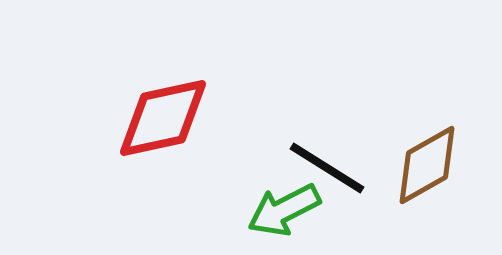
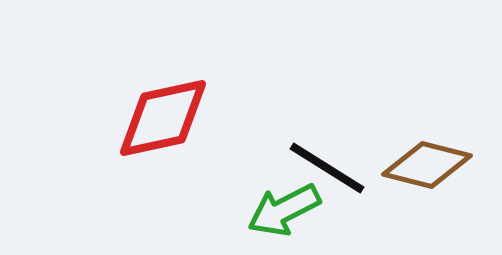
brown diamond: rotated 44 degrees clockwise
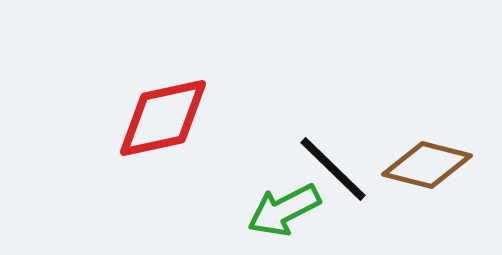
black line: moved 6 px right, 1 px down; rotated 12 degrees clockwise
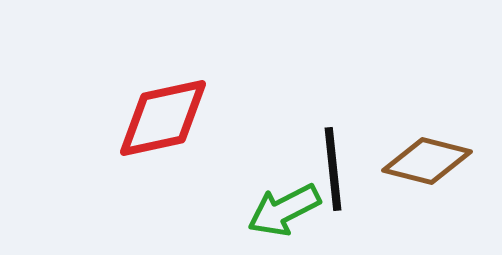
brown diamond: moved 4 px up
black line: rotated 40 degrees clockwise
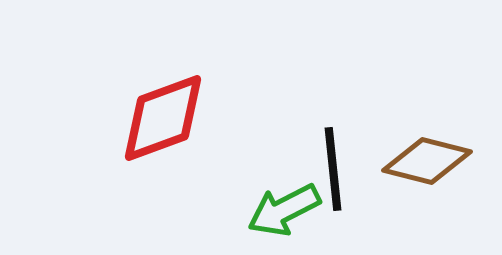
red diamond: rotated 8 degrees counterclockwise
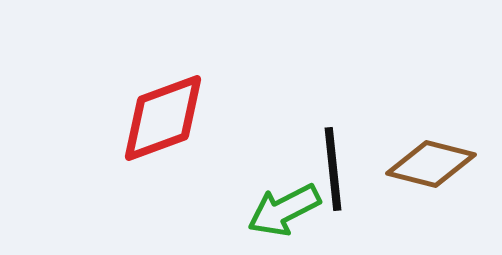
brown diamond: moved 4 px right, 3 px down
